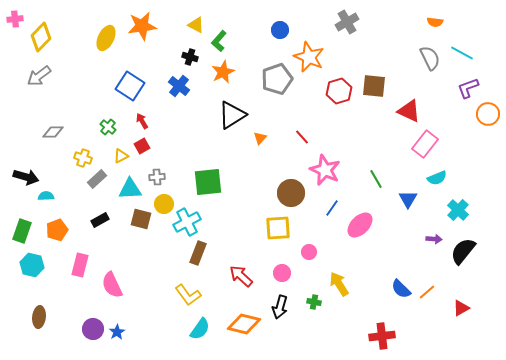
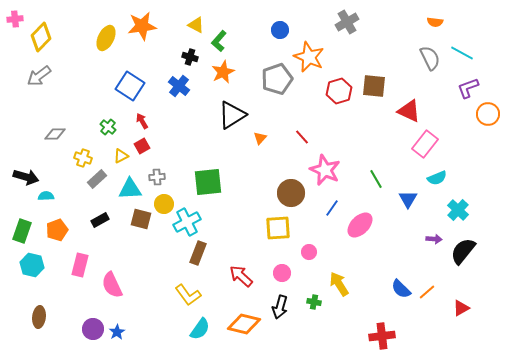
gray diamond at (53, 132): moved 2 px right, 2 px down
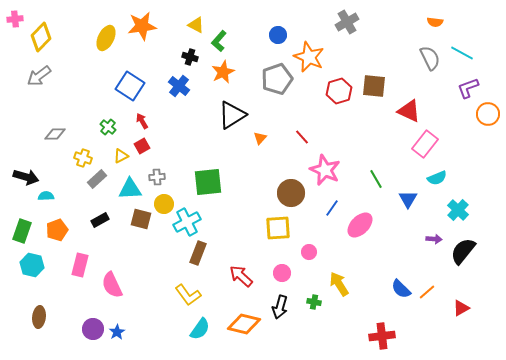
blue circle at (280, 30): moved 2 px left, 5 px down
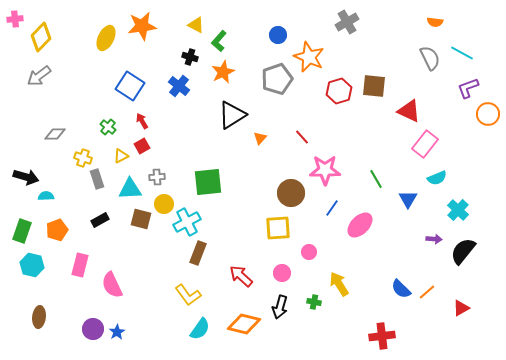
pink star at (325, 170): rotated 24 degrees counterclockwise
gray rectangle at (97, 179): rotated 66 degrees counterclockwise
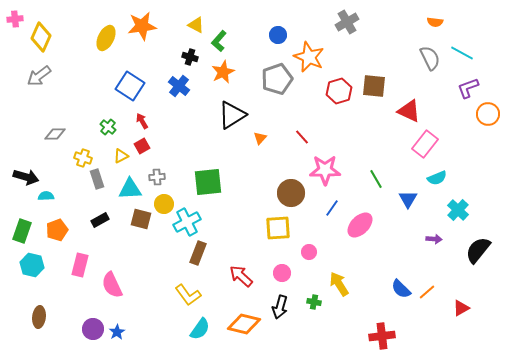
yellow diamond at (41, 37): rotated 20 degrees counterclockwise
black semicircle at (463, 251): moved 15 px right, 1 px up
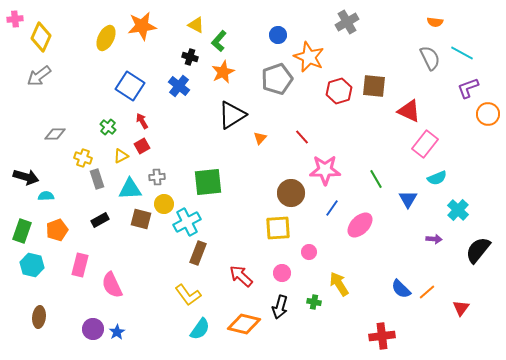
red triangle at (461, 308): rotated 24 degrees counterclockwise
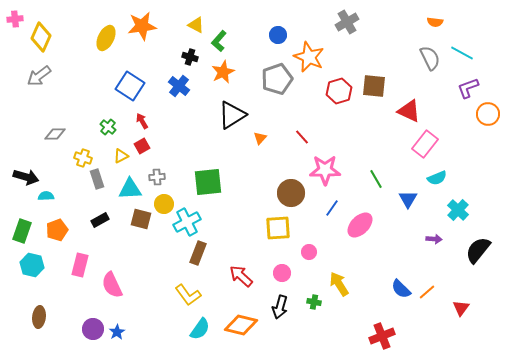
orange diamond at (244, 324): moved 3 px left, 1 px down
red cross at (382, 336): rotated 15 degrees counterclockwise
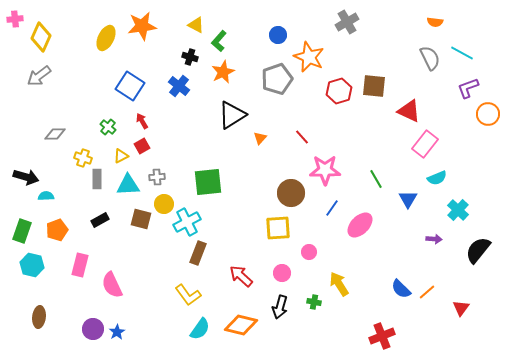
gray rectangle at (97, 179): rotated 18 degrees clockwise
cyan triangle at (130, 189): moved 2 px left, 4 px up
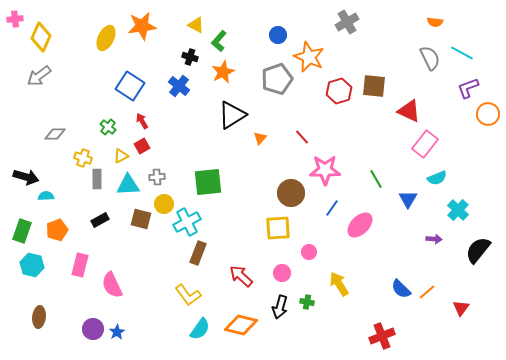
green cross at (314, 302): moved 7 px left
